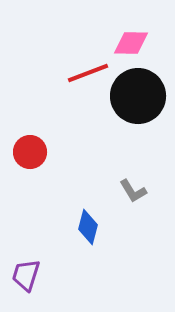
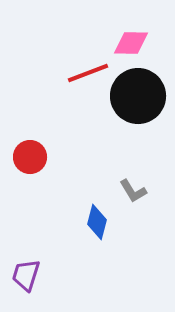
red circle: moved 5 px down
blue diamond: moved 9 px right, 5 px up
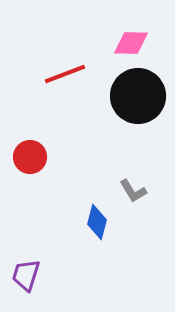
red line: moved 23 px left, 1 px down
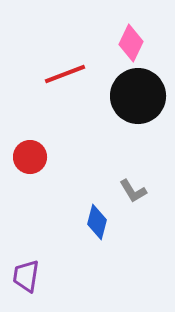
pink diamond: rotated 66 degrees counterclockwise
purple trapezoid: moved 1 px down; rotated 8 degrees counterclockwise
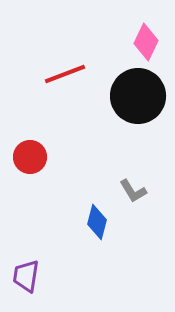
pink diamond: moved 15 px right, 1 px up
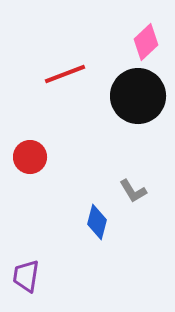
pink diamond: rotated 21 degrees clockwise
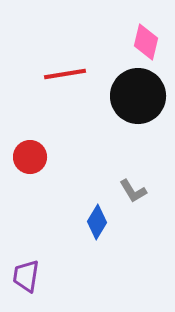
pink diamond: rotated 33 degrees counterclockwise
red line: rotated 12 degrees clockwise
blue diamond: rotated 16 degrees clockwise
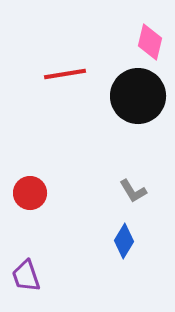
pink diamond: moved 4 px right
red circle: moved 36 px down
blue diamond: moved 27 px right, 19 px down
purple trapezoid: rotated 28 degrees counterclockwise
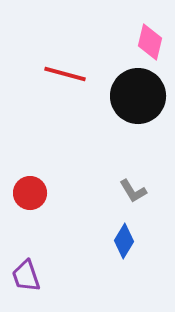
red line: rotated 24 degrees clockwise
